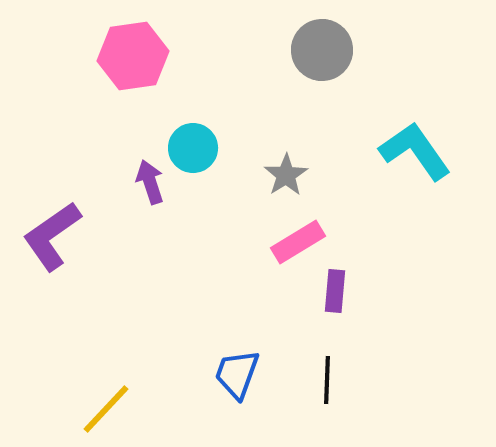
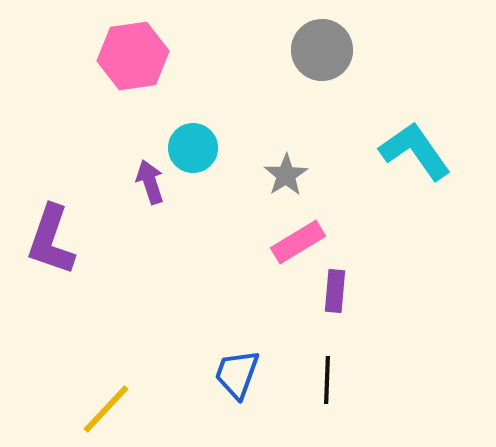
purple L-shape: moved 1 px left, 4 px down; rotated 36 degrees counterclockwise
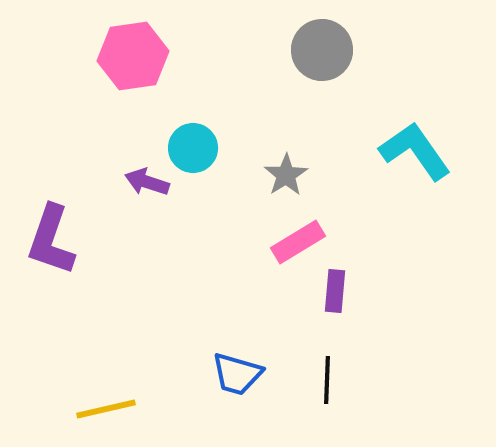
purple arrow: moved 3 px left; rotated 54 degrees counterclockwise
blue trapezoid: rotated 94 degrees counterclockwise
yellow line: rotated 34 degrees clockwise
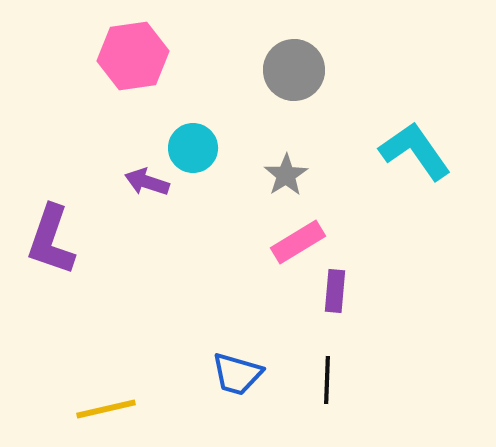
gray circle: moved 28 px left, 20 px down
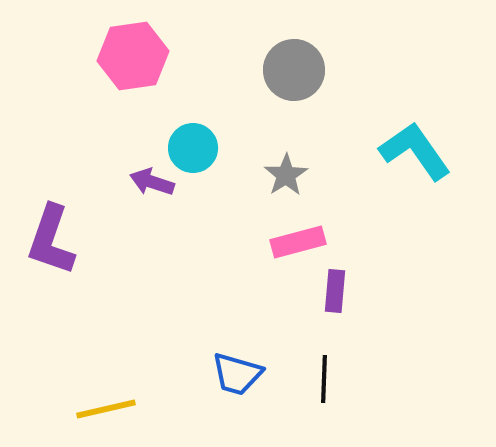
purple arrow: moved 5 px right
pink rectangle: rotated 16 degrees clockwise
black line: moved 3 px left, 1 px up
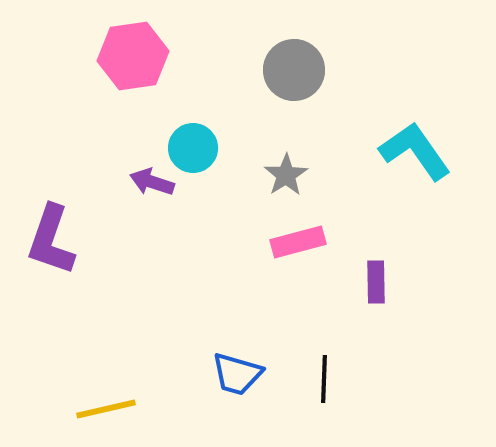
purple rectangle: moved 41 px right, 9 px up; rotated 6 degrees counterclockwise
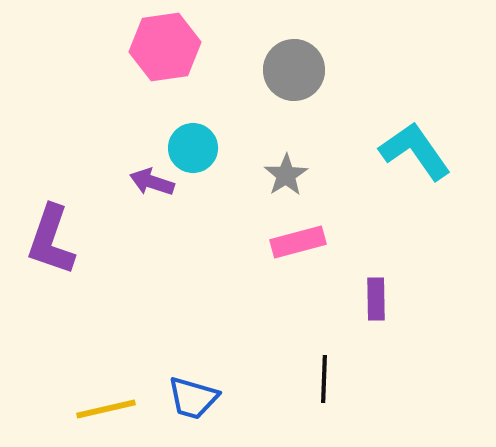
pink hexagon: moved 32 px right, 9 px up
purple rectangle: moved 17 px down
blue trapezoid: moved 44 px left, 24 px down
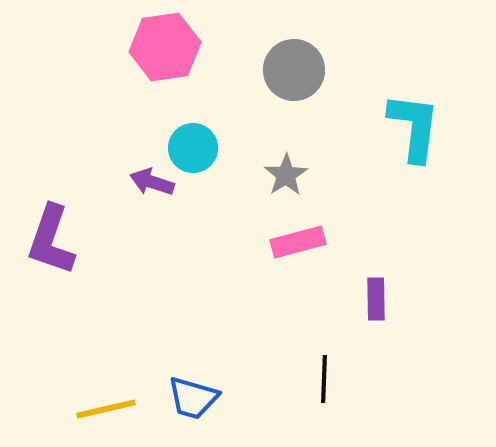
cyan L-shape: moved 1 px left, 24 px up; rotated 42 degrees clockwise
